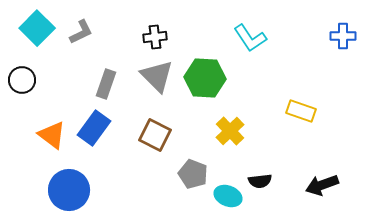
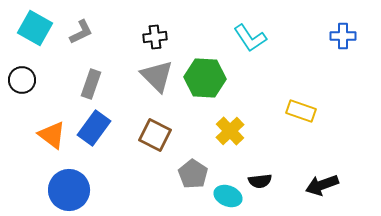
cyan square: moved 2 px left; rotated 16 degrees counterclockwise
gray rectangle: moved 15 px left
gray pentagon: rotated 12 degrees clockwise
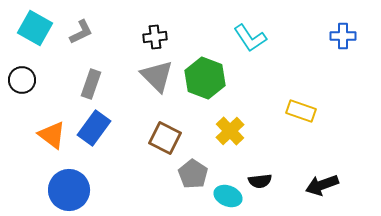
green hexagon: rotated 18 degrees clockwise
brown square: moved 10 px right, 3 px down
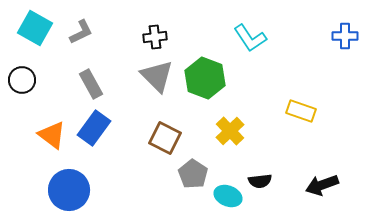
blue cross: moved 2 px right
gray rectangle: rotated 48 degrees counterclockwise
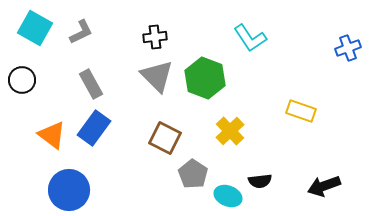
blue cross: moved 3 px right, 12 px down; rotated 20 degrees counterclockwise
black arrow: moved 2 px right, 1 px down
